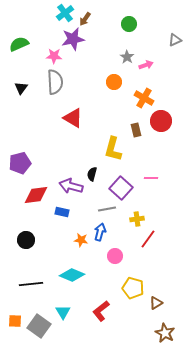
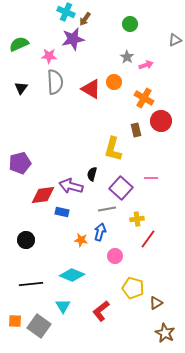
cyan cross: moved 1 px right, 1 px up; rotated 30 degrees counterclockwise
green circle: moved 1 px right
pink star: moved 5 px left
red triangle: moved 18 px right, 29 px up
red diamond: moved 7 px right
cyan triangle: moved 6 px up
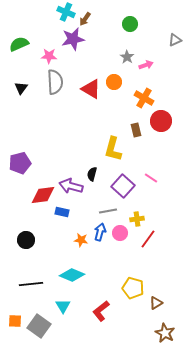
pink line: rotated 32 degrees clockwise
purple square: moved 2 px right, 2 px up
gray line: moved 1 px right, 2 px down
pink circle: moved 5 px right, 23 px up
